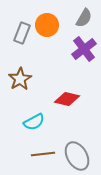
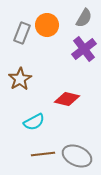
gray ellipse: rotated 36 degrees counterclockwise
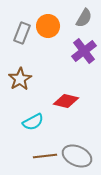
orange circle: moved 1 px right, 1 px down
purple cross: moved 2 px down
red diamond: moved 1 px left, 2 px down
cyan semicircle: moved 1 px left
brown line: moved 2 px right, 2 px down
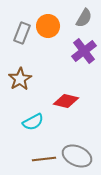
brown line: moved 1 px left, 3 px down
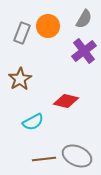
gray semicircle: moved 1 px down
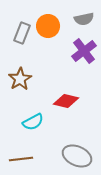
gray semicircle: rotated 48 degrees clockwise
brown line: moved 23 px left
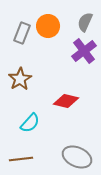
gray semicircle: moved 1 px right, 3 px down; rotated 126 degrees clockwise
cyan semicircle: moved 3 px left, 1 px down; rotated 20 degrees counterclockwise
gray ellipse: moved 1 px down
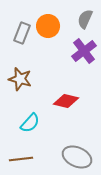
gray semicircle: moved 3 px up
brown star: rotated 25 degrees counterclockwise
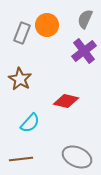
orange circle: moved 1 px left, 1 px up
brown star: rotated 15 degrees clockwise
